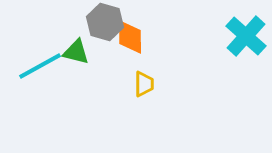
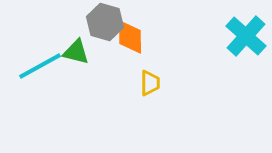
yellow trapezoid: moved 6 px right, 1 px up
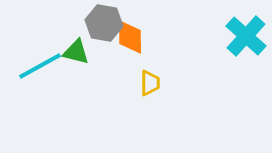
gray hexagon: moved 1 px left, 1 px down; rotated 6 degrees counterclockwise
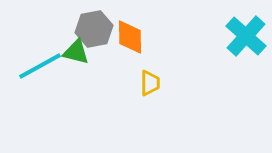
gray hexagon: moved 10 px left, 6 px down; rotated 21 degrees counterclockwise
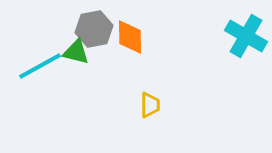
cyan cross: rotated 12 degrees counterclockwise
yellow trapezoid: moved 22 px down
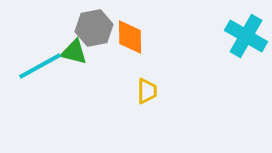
gray hexagon: moved 1 px up
green triangle: moved 2 px left
yellow trapezoid: moved 3 px left, 14 px up
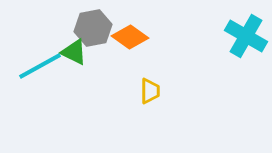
gray hexagon: moved 1 px left
orange diamond: rotated 54 degrees counterclockwise
green triangle: rotated 12 degrees clockwise
yellow trapezoid: moved 3 px right
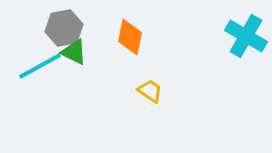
gray hexagon: moved 29 px left
orange diamond: rotated 66 degrees clockwise
yellow trapezoid: rotated 56 degrees counterclockwise
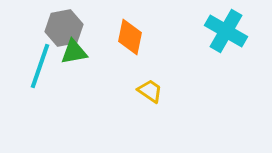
cyan cross: moved 20 px left, 5 px up
green triangle: rotated 36 degrees counterclockwise
cyan line: rotated 42 degrees counterclockwise
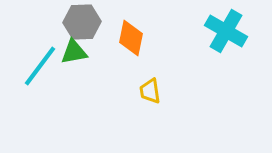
gray hexagon: moved 18 px right, 6 px up; rotated 9 degrees clockwise
orange diamond: moved 1 px right, 1 px down
cyan line: rotated 18 degrees clockwise
yellow trapezoid: rotated 132 degrees counterclockwise
